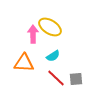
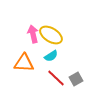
yellow ellipse: moved 1 px right, 8 px down
pink arrow: rotated 12 degrees counterclockwise
cyan semicircle: moved 2 px left
gray square: rotated 24 degrees counterclockwise
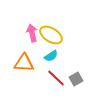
pink arrow: moved 1 px left, 1 px up
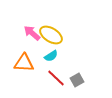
pink arrow: rotated 36 degrees counterclockwise
gray square: moved 1 px right, 1 px down
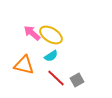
orange triangle: moved 2 px down; rotated 10 degrees clockwise
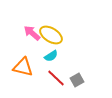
orange triangle: moved 1 px left, 2 px down
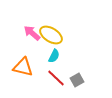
cyan semicircle: moved 3 px right; rotated 32 degrees counterclockwise
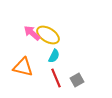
yellow ellipse: moved 3 px left
red line: rotated 24 degrees clockwise
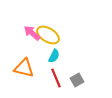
orange triangle: moved 1 px right, 1 px down
